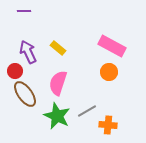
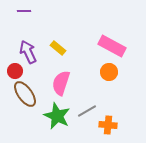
pink semicircle: moved 3 px right
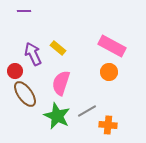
purple arrow: moved 5 px right, 2 px down
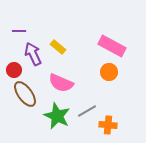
purple line: moved 5 px left, 20 px down
yellow rectangle: moved 1 px up
red circle: moved 1 px left, 1 px up
pink semicircle: rotated 85 degrees counterclockwise
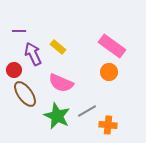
pink rectangle: rotated 8 degrees clockwise
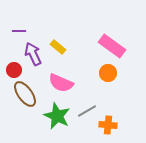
orange circle: moved 1 px left, 1 px down
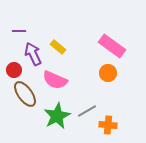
pink semicircle: moved 6 px left, 3 px up
green star: rotated 20 degrees clockwise
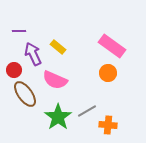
green star: moved 1 px right, 1 px down; rotated 8 degrees counterclockwise
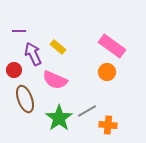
orange circle: moved 1 px left, 1 px up
brown ellipse: moved 5 px down; rotated 16 degrees clockwise
green star: moved 1 px right, 1 px down
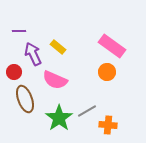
red circle: moved 2 px down
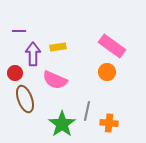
yellow rectangle: rotated 49 degrees counterclockwise
purple arrow: rotated 25 degrees clockwise
red circle: moved 1 px right, 1 px down
gray line: rotated 48 degrees counterclockwise
green star: moved 3 px right, 6 px down
orange cross: moved 1 px right, 2 px up
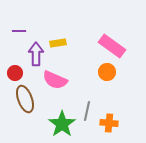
yellow rectangle: moved 4 px up
purple arrow: moved 3 px right
